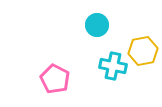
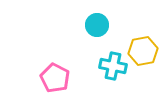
pink pentagon: moved 1 px up
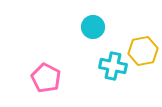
cyan circle: moved 4 px left, 2 px down
pink pentagon: moved 9 px left
